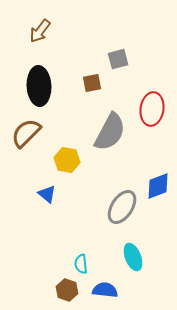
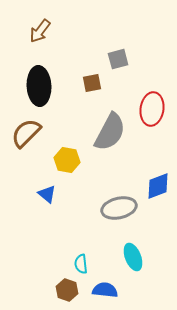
gray ellipse: moved 3 px left, 1 px down; rotated 44 degrees clockwise
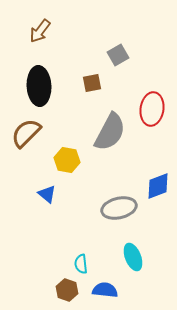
gray square: moved 4 px up; rotated 15 degrees counterclockwise
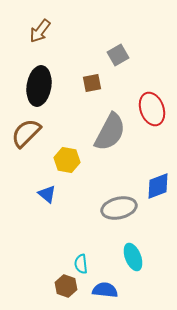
black ellipse: rotated 12 degrees clockwise
red ellipse: rotated 28 degrees counterclockwise
brown hexagon: moved 1 px left, 4 px up
